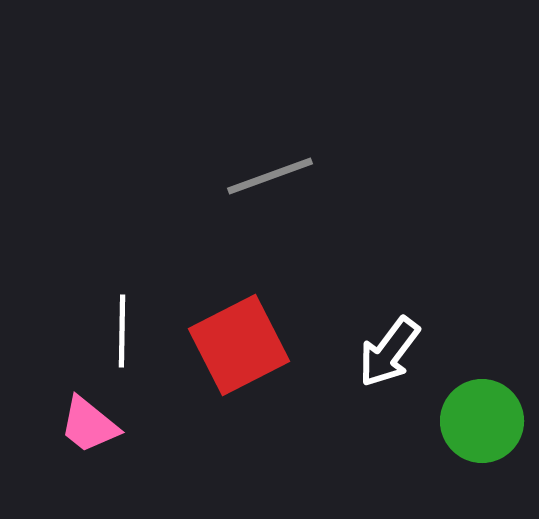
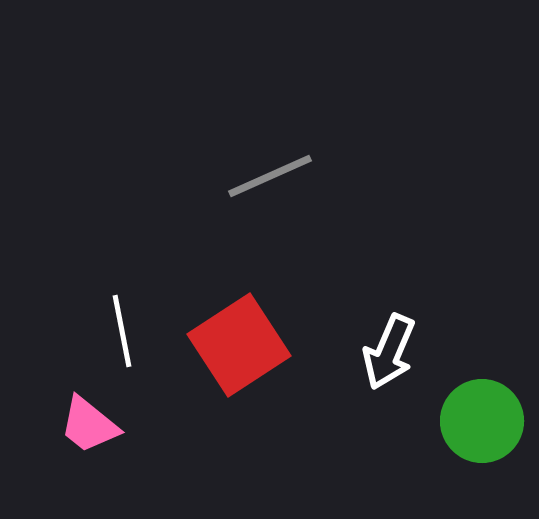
gray line: rotated 4 degrees counterclockwise
white line: rotated 12 degrees counterclockwise
red square: rotated 6 degrees counterclockwise
white arrow: rotated 14 degrees counterclockwise
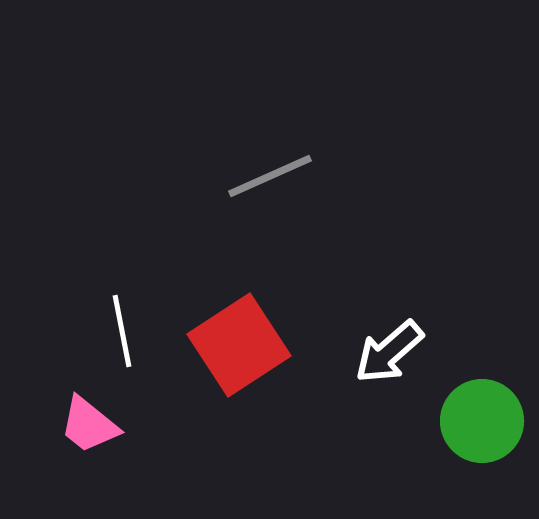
white arrow: rotated 26 degrees clockwise
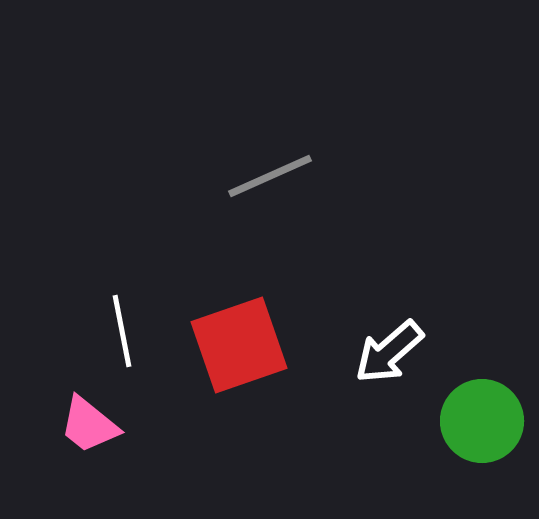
red square: rotated 14 degrees clockwise
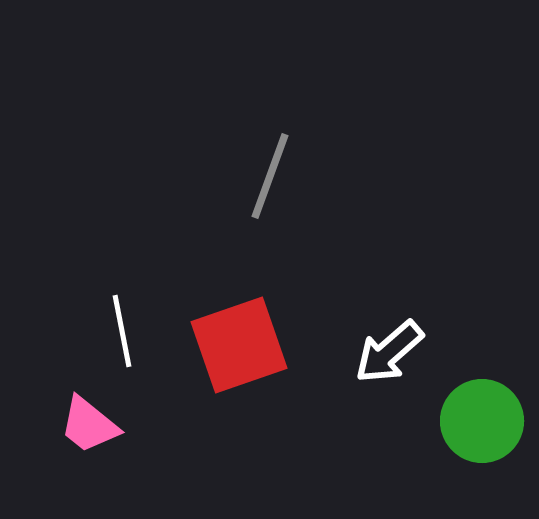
gray line: rotated 46 degrees counterclockwise
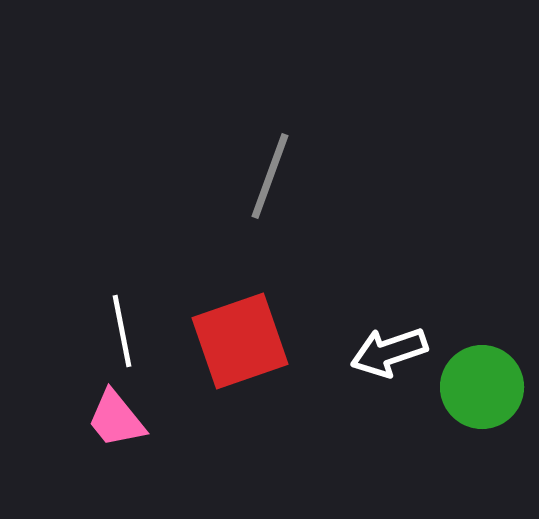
red square: moved 1 px right, 4 px up
white arrow: rotated 22 degrees clockwise
green circle: moved 34 px up
pink trapezoid: moved 27 px right, 6 px up; rotated 12 degrees clockwise
